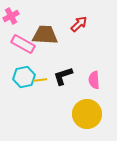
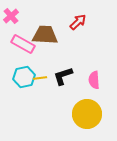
pink cross: rotated 14 degrees counterclockwise
red arrow: moved 1 px left, 2 px up
yellow line: moved 2 px up
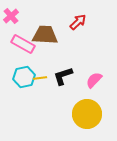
pink semicircle: rotated 48 degrees clockwise
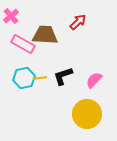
cyan hexagon: moved 1 px down
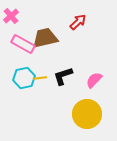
brown trapezoid: moved 3 px down; rotated 16 degrees counterclockwise
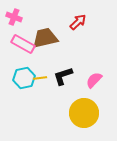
pink cross: moved 3 px right, 1 px down; rotated 28 degrees counterclockwise
yellow circle: moved 3 px left, 1 px up
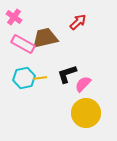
pink cross: rotated 14 degrees clockwise
black L-shape: moved 4 px right, 2 px up
pink semicircle: moved 11 px left, 4 px down
yellow circle: moved 2 px right
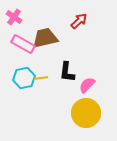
red arrow: moved 1 px right, 1 px up
black L-shape: moved 2 px up; rotated 65 degrees counterclockwise
yellow line: moved 1 px right
pink semicircle: moved 4 px right, 1 px down
